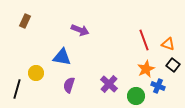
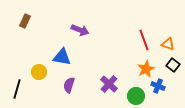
yellow circle: moved 3 px right, 1 px up
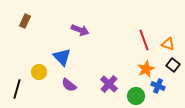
blue triangle: rotated 36 degrees clockwise
purple semicircle: rotated 70 degrees counterclockwise
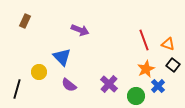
blue cross: rotated 24 degrees clockwise
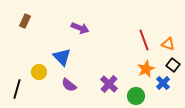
purple arrow: moved 2 px up
blue cross: moved 5 px right, 3 px up
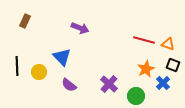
red line: rotated 55 degrees counterclockwise
black square: rotated 16 degrees counterclockwise
black line: moved 23 px up; rotated 18 degrees counterclockwise
